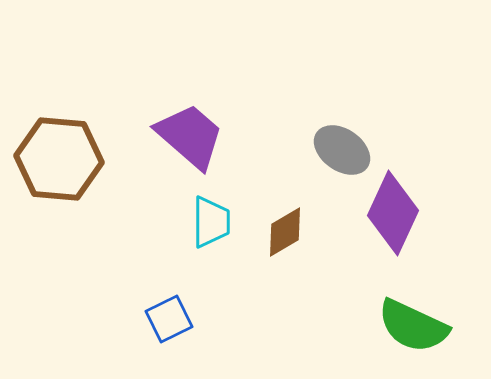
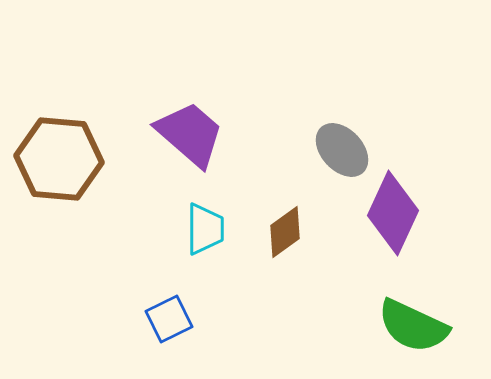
purple trapezoid: moved 2 px up
gray ellipse: rotated 12 degrees clockwise
cyan trapezoid: moved 6 px left, 7 px down
brown diamond: rotated 6 degrees counterclockwise
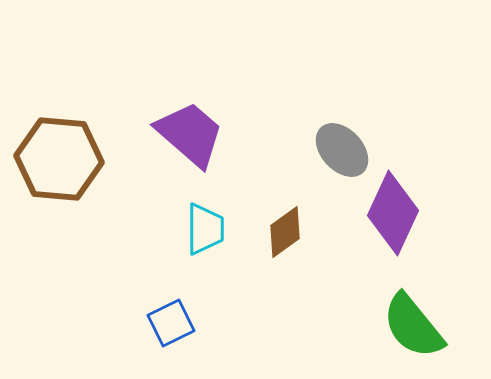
blue square: moved 2 px right, 4 px down
green semicircle: rotated 26 degrees clockwise
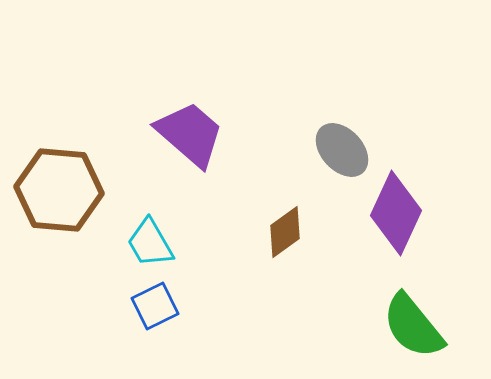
brown hexagon: moved 31 px down
purple diamond: moved 3 px right
cyan trapezoid: moved 55 px left, 14 px down; rotated 150 degrees clockwise
blue square: moved 16 px left, 17 px up
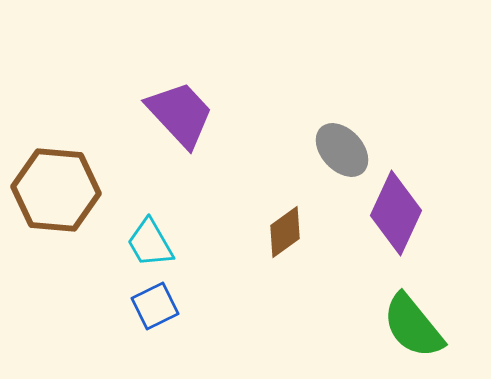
purple trapezoid: moved 10 px left, 20 px up; rotated 6 degrees clockwise
brown hexagon: moved 3 px left
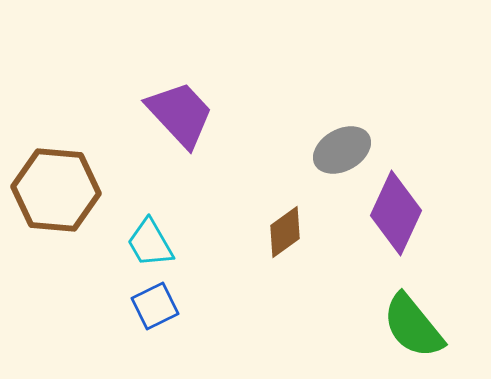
gray ellipse: rotated 76 degrees counterclockwise
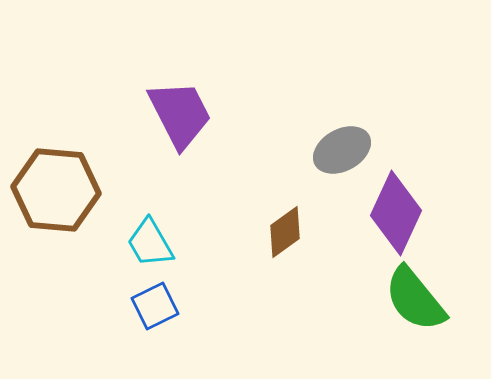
purple trapezoid: rotated 16 degrees clockwise
green semicircle: moved 2 px right, 27 px up
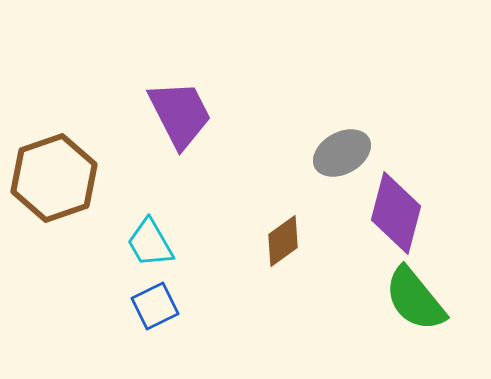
gray ellipse: moved 3 px down
brown hexagon: moved 2 px left, 12 px up; rotated 24 degrees counterclockwise
purple diamond: rotated 10 degrees counterclockwise
brown diamond: moved 2 px left, 9 px down
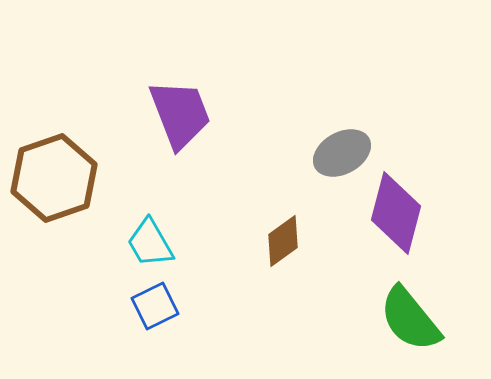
purple trapezoid: rotated 6 degrees clockwise
green semicircle: moved 5 px left, 20 px down
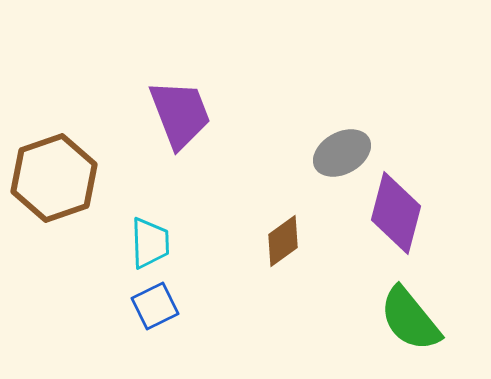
cyan trapezoid: rotated 152 degrees counterclockwise
